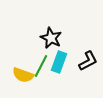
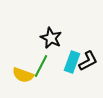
cyan rectangle: moved 13 px right
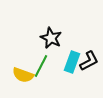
black L-shape: moved 1 px right
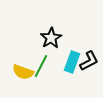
black star: rotated 15 degrees clockwise
yellow semicircle: moved 3 px up
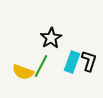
black L-shape: rotated 45 degrees counterclockwise
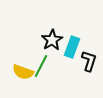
black star: moved 1 px right, 2 px down
cyan rectangle: moved 15 px up
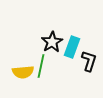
black star: moved 2 px down
green line: rotated 15 degrees counterclockwise
yellow semicircle: rotated 25 degrees counterclockwise
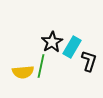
cyan rectangle: rotated 10 degrees clockwise
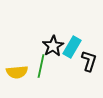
black star: moved 1 px right, 4 px down
yellow semicircle: moved 6 px left
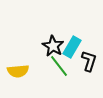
black star: rotated 10 degrees counterclockwise
green line: moved 18 px right; rotated 50 degrees counterclockwise
yellow semicircle: moved 1 px right, 1 px up
